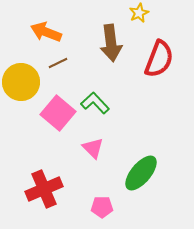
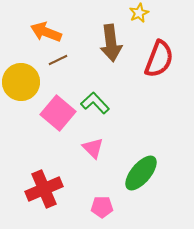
brown line: moved 3 px up
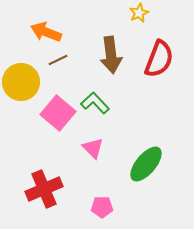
brown arrow: moved 12 px down
green ellipse: moved 5 px right, 9 px up
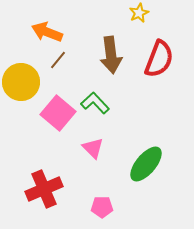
orange arrow: moved 1 px right
brown line: rotated 24 degrees counterclockwise
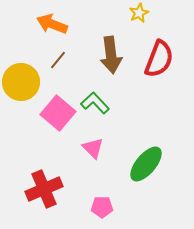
orange arrow: moved 5 px right, 8 px up
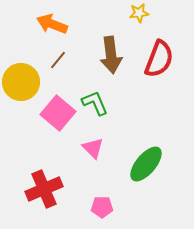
yellow star: rotated 18 degrees clockwise
green L-shape: rotated 20 degrees clockwise
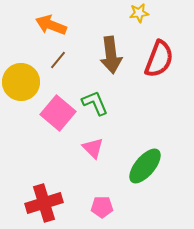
orange arrow: moved 1 px left, 1 px down
green ellipse: moved 1 px left, 2 px down
red cross: moved 14 px down; rotated 6 degrees clockwise
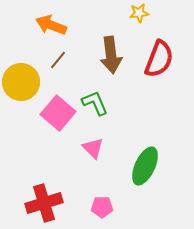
green ellipse: rotated 15 degrees counterclockwise
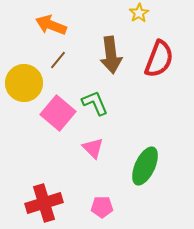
yellow star: rotated 24 degrees counterclockwise
yellow circle: moved 3 px right, 1 px down
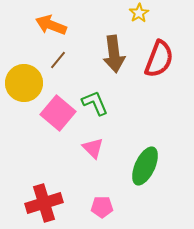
brown arrow: moved 3 px right, 1 px up
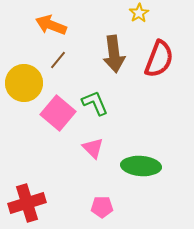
green ellipse: moved 4 px left; rotated 69 degrees clockwise
red cross: moved 17 px left
